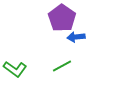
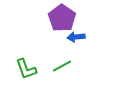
green L-shape: moved 11 px right; rotated 35 degrees clockwise
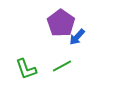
purple pentagon: moved 1 px left, 5 px down
blue arrow: moved 1 px right; rotated 42 degrees counterclockwise
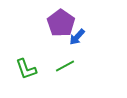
green line: moved 3 px right
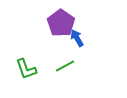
blue arrow: moved 1 px down; rotated 108 degrees clockwise
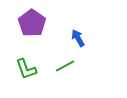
purple pentagon: moved 29 px left
blue arrow: moved 1 px right
